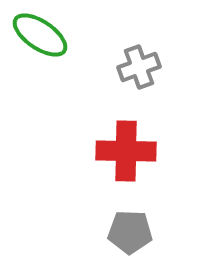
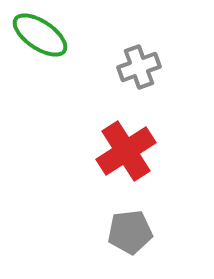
red cross: rotated 34 degrees counterclockwise
gray pentagon: rotated 9 degrees counterclockwise
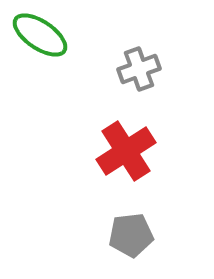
gray cross: moved 2 px down
gray pentagon: moved 1 px right, 3 px down
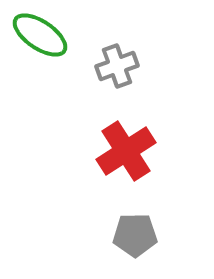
gray cross: moved 22 px left, 3 px up
gray pentagon: moved 4 px right; rotated 6 degrees clockwise
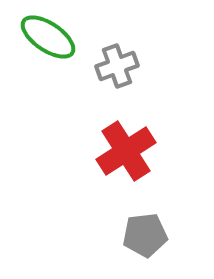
green ellipse: moved 8 px right, 2 px down
gray pentagon: moved 10 px right; rotated 6 degrees counterclockwise
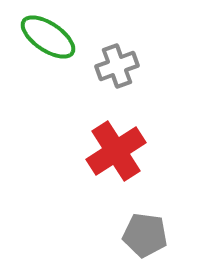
red cross: moved 10 px left
gray pentagon: rotated 15 degrees clockwise
